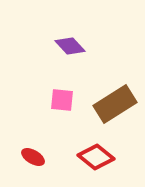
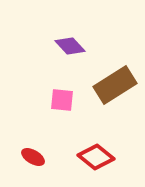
brown rectangle: moved 19 px up
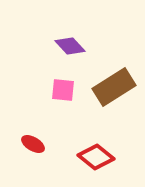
brown rectangle: moved 1 px left, 2 px down
pink square: moved 1 px right, 10 px up
red ellipse: moved 13 px up
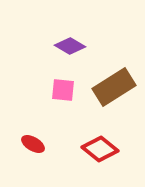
purple diamond: rotated 16 degrees counterclockwise
red diamond: moved 4 px right, 8 px up
